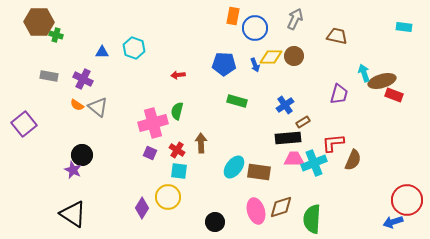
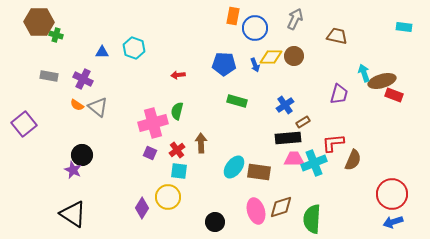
red cross at (177, 150): rotated 21 degrees clockwise
red circle at (407, 200): moved 15 px left, 6 px up
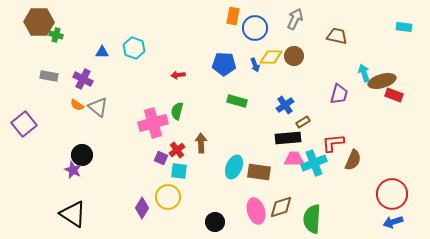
purple square at (150, 153): moved 11 px right, 5 px down
cyan ellipse at (234, 167): rotated 15 degrees counterclockwise
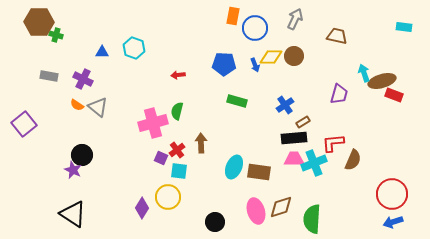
black rectangle at (288, 138): moved 6 px right
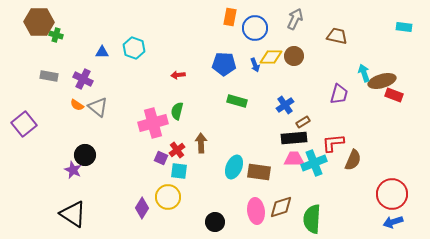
orange rectangle at (233, 16): moved 3 px left, 1 px down
black circle at (82, 155): moved 3 px right
pink ellipse at (256, 211): rotated 10 degrees clockwise
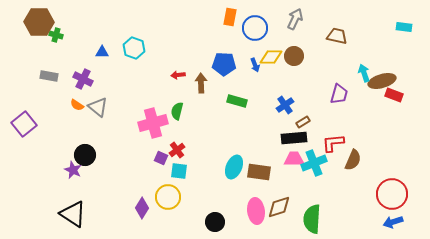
brown arrow at (201, 143): moved 60 px up
brown diamond at (281, 207): moved 2 px left
